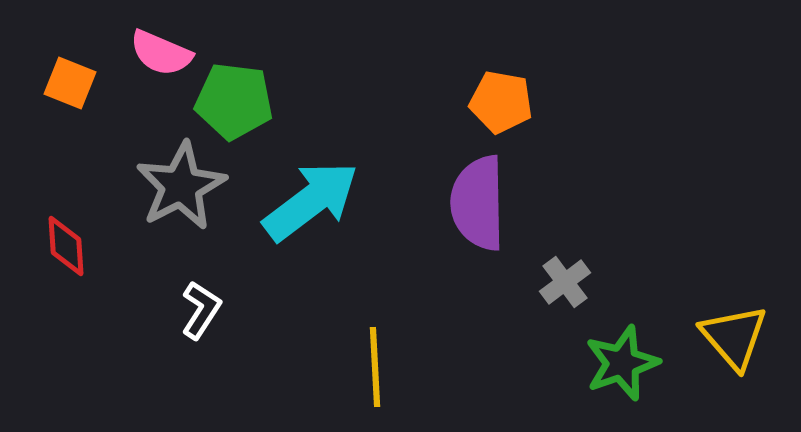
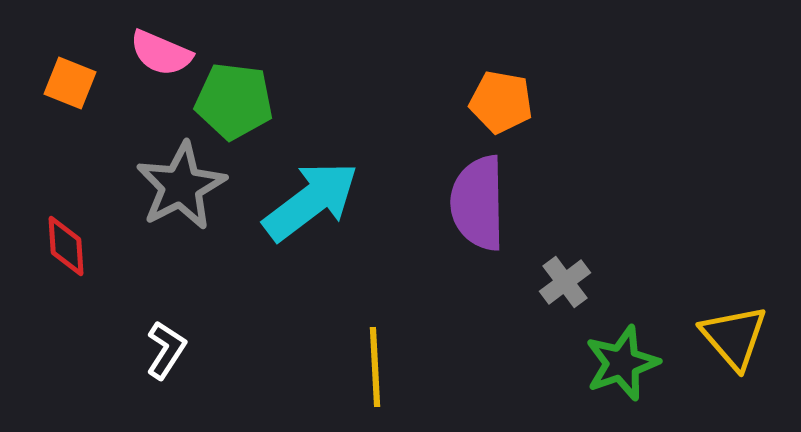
white L-shape: moved 35 px left, 40 px down
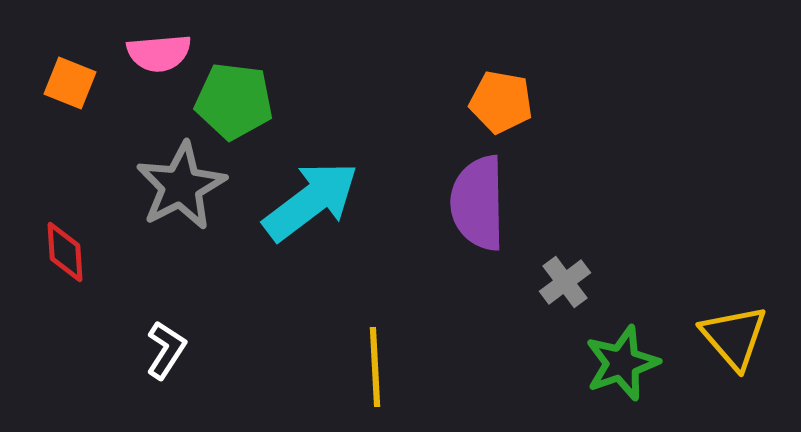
pink semicircle: moved 2 px left; rotated 28 degrees counterclockwise
red diamond: moved 1 px left, 6 px down
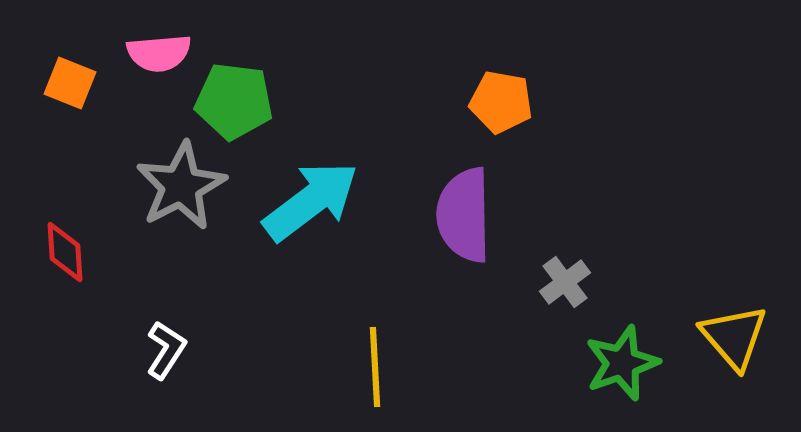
purple semicircle: moved 14 px left, 12 px down
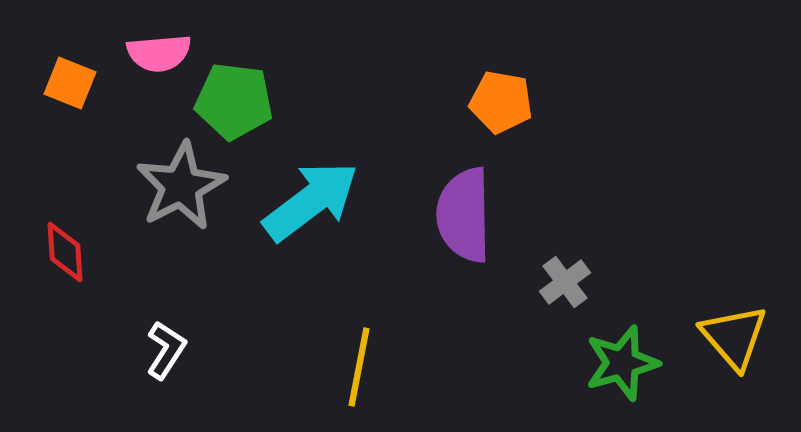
green star: rotated 4 degrees clockwise
yellow line: moved 16 px left; rotated 14 degrees clockwise
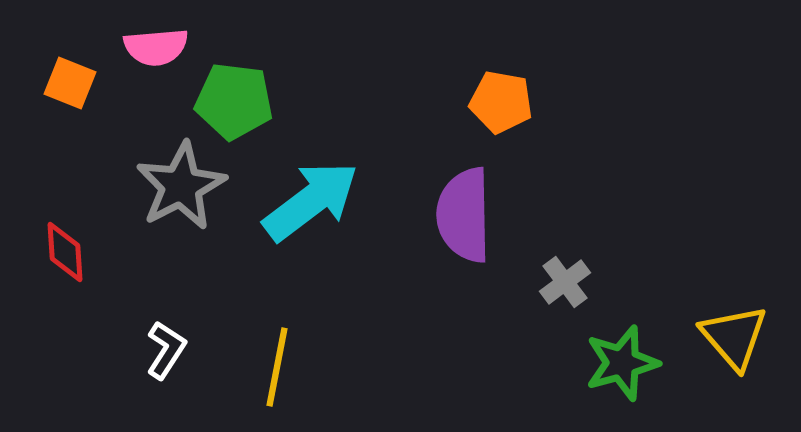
pink semicircle: moved 3 px left, 6 px up
yellow line: moved 82 px left
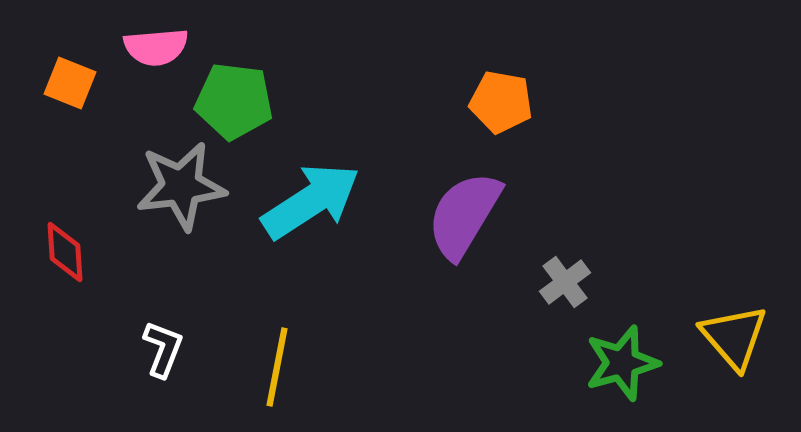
gray star: rotated 20 degrees clockwise
cyan arrow: rotated 4 degrees clockwise
purple semicircle: rotated 32 degrees clockwise
white L-shape: moved 3 px left, 1 px up; rotated 12 degrees counterclockwise
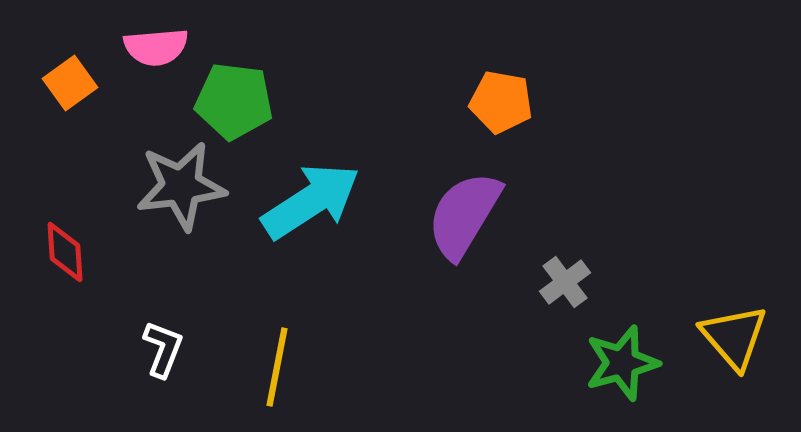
orange square: rotated 32 degrees clockwise
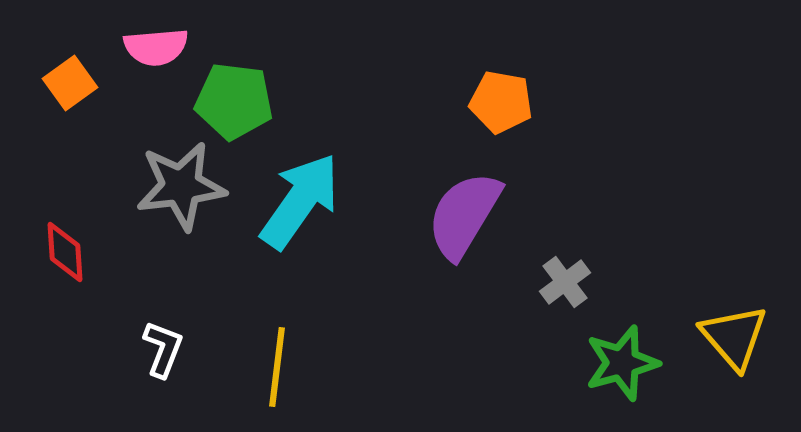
cyan arrow: moved 11 px left; rotated 22 degrees counterclockwise
yellow line: rotated 4 degrees counterclockwise
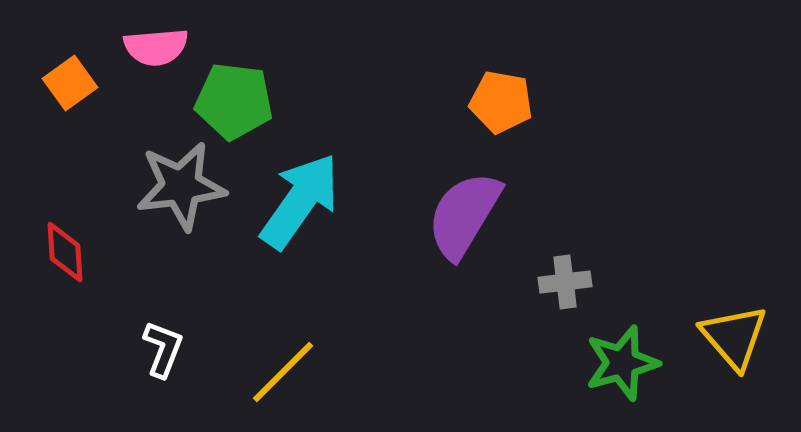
gray cross: rotated 30 degrees clockwise
yellow line: moved 6 px right, 5 px down; rotated 38 degrees clockwise
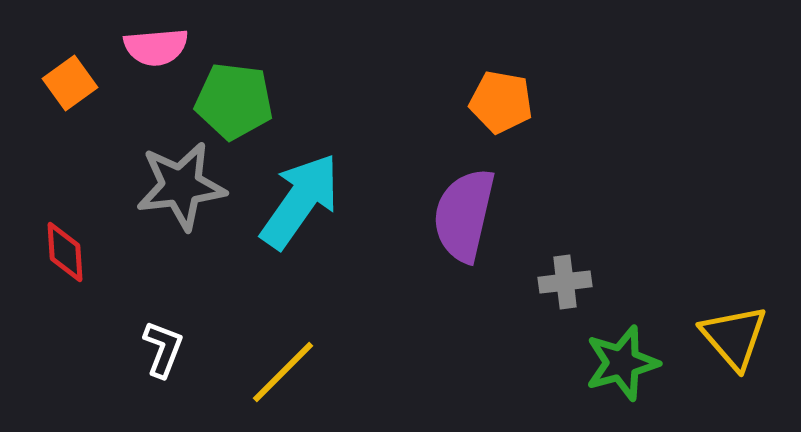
purple semicircle: rotated 18 degrees counterclockwise
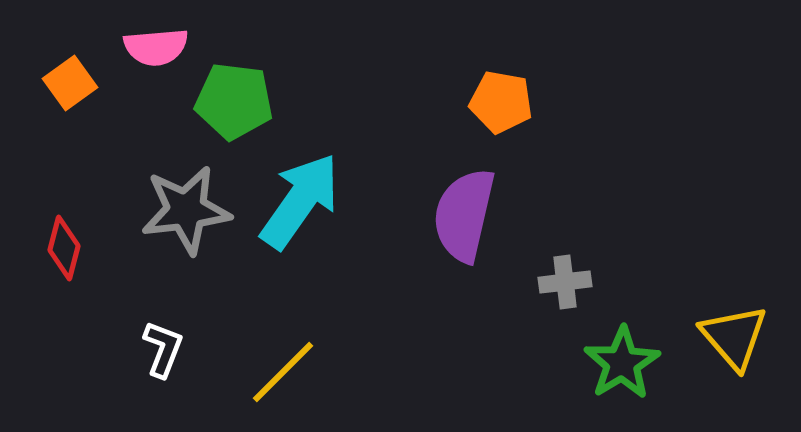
gray star: moved 5 px right, 24 px down
red diamond: moved 1 px left, 4 px up; rotated 18 degrees clockwise
green star: rotated 16 degrees counterclockwise
